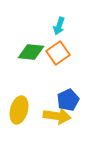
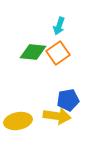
green diamond: moved 2 px right
blue pentagon: rotated 15 degrees clockwise
yellow ellipse: moved 1 px left, 11 px down; rotated 64 degrees clockwise
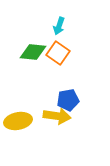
orange square: rotated 20 degrees counterclockwise
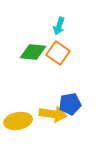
blue pentagon: moved 2 px right, 4 px down
yellow arrow: moved 4 px left, 2 px up
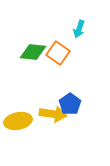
cyan arrow: moved 20 px right, 3 px down
blue pentagon: rotated 25 degrees counterclockwise
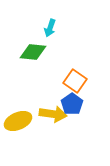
cyan arrow: moved 29 px left, 1 px up
orange square: moved 17 px right, 28 px down
blue pentagon: moved 2 px right
yellow ellipse: rotated 12 degrees counterclockwise
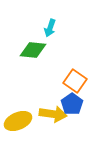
green diamond: moved 2 px up
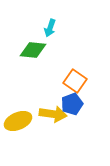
blue pentagon: rotated 15 degrees clockwise
